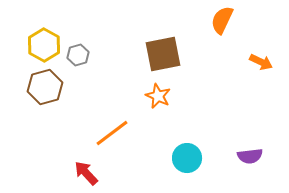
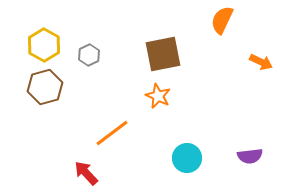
gray hexagon: moved 11 px right; rotated 10 degrees counterclockwise
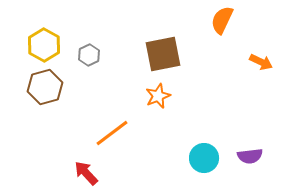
orange star: rotated 25 degrees clockwise
cyan circle: moved 17 px right
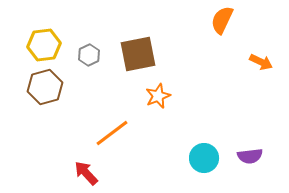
yellow hexagon: rotated 24 degrees clockwise
brown square: moved 25 px left
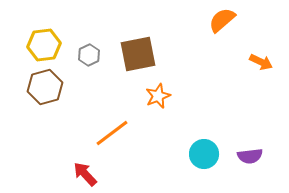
orange semicircle: rotated 24 degrees clockwise
cyan circle: moved 4 px up
red arrow: moved 1 px left, 1 px down
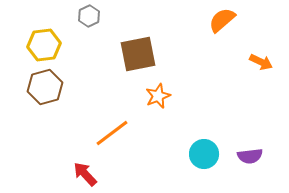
gray hexagon: moved 39 px up
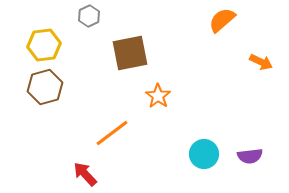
brown square: moved 8 px left, 1 px up
orange star: rotated 15 degrees counterclockwise
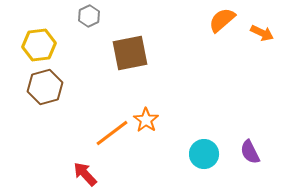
yellow hexagon: moved 5 px left
orange arrow: moved 1 px right, 29 px up
orange star: moved 12 px left, 24 px down
purple semicircle: moved 4 px up; rotated 70 degrees clockwise
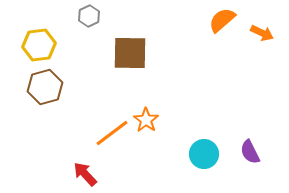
brown square: rotated 12 degrees clockwise
